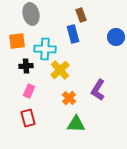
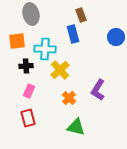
green triangle: moved 3 px down; rotated 12 degrees clockwise
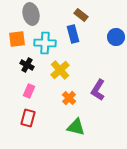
brown rectangle: rotated 32 degrees counterclockwise
orange square: moved 2 px up
cyan cross: moved 6 px up
black cross: moved 1 px right, 1 px up; rotated 32 degrees clockwise
red rectangle: rotated 30 degrees clockwise
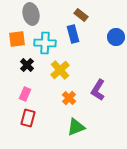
black cross: rotated 16 degrees clockwise
pink rectangle: moved 4 px left, 3 px down
green triangle: rotated 36 degrees counterclockwise
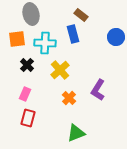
green triangle: moved 6 px down
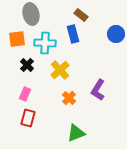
blue circle: moved 3 px up
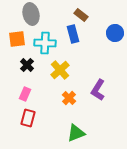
blue circle: moved 1 px left, 1 px up
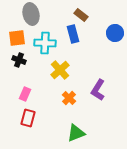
orange square: moved 1 px up
black cross: moved 8 px left, 5 px up; rotated 24 degrees counterclockwise
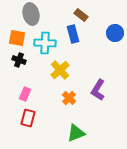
orange square: rotated 18 degrees clockwise
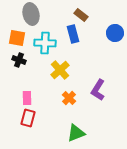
pink rectangle: moved 2 px right, 4 px down; rotated 24 degrees counterclockwise
